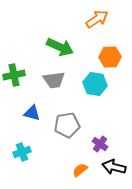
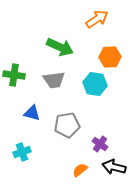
green cross: rotated 20 degrees clockwise
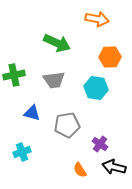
orange arrow: rotated 45 degrees clockwise
green arrow: moved 3 px left, 4 px up
green cross: rotated 20 degrees counterclockwise
cyan hexagon: moved 1 px right, 4 px down
orange semicircle: rotated 84 degrees counterclockwise
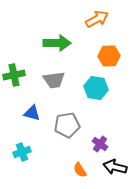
orange arrow: rotated 40 degrees counterclockwise
green arrow: rotated 24 degrees counterclockwise
orange hexagon: moved 1 px left, 1 px up
black arrow: moved 1 px right
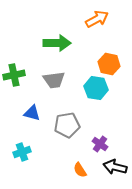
orange hexagon: moved 8 px down; rotated 15 degrees clockwise
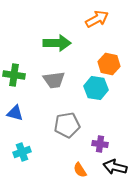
green cross: rotated 20 degrees clockwise
blue triangle: moved 17 px left
purple cross: rotated 28 degrees counterclockwise
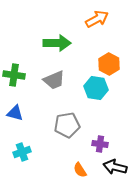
orange hexagon: rotated 15 degrees clockwise
gray trapezoid: rotated 15 degrees counterclockwise
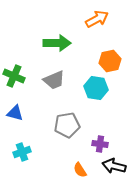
orange hexagon: moved 1 px right, 3 px up; rotated 20 degrees clockwise
green cross: moved 1 px down; rotated 15 degrees clockwise
black arrow: moved 1 px left, 1 px up
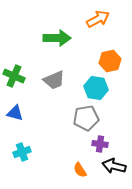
orange arrow: moved 1 px right
green arrow: moved 5 px up
gray pentagon: moved 19 px right, 7 px up
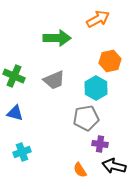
cyan hexagon: rotated 20 degrees clockwise
